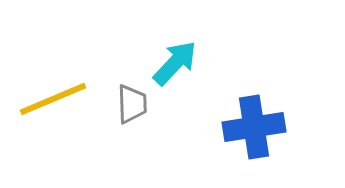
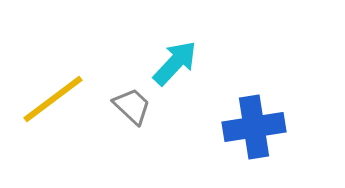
yellow line: rotated 14 degrees counterclockwise
gray trapezoid: moved 2 px down; rotated 45 degrees counterclockwise
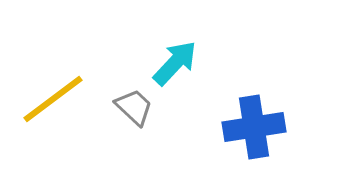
gray trapezoid: moved 2 px right, 1 px down
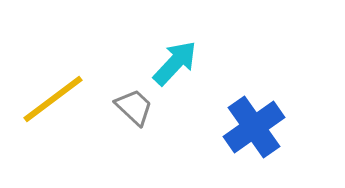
blue cross: rotated 26 degrees counterclockwise
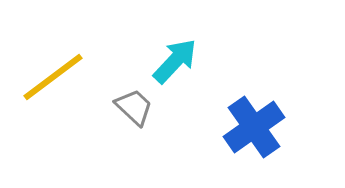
cyan arrow: moved 2 px up
yellow line: moved 22 px up
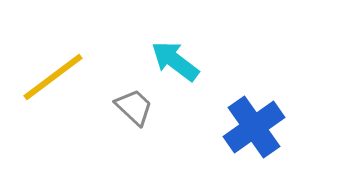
cyan arrow: rotated 96 degrees counterclockwise
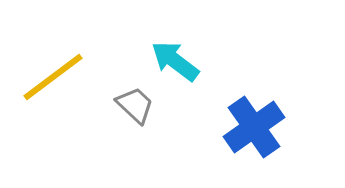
gray trapezoid: moved 1 px right, 2 px up
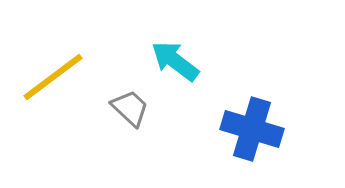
gray trapezoid: moved 5 px left, 3 px down
blue cross: moved 2 px left, 2 px down; rotated 38 degrees counterclockwise
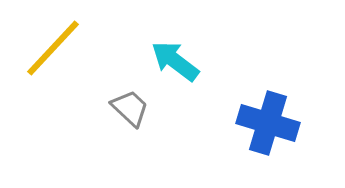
yellow line: moved 29 px up; rotated 10 degrees counterclockwise
blue cross: moved 16 px right, 6 px up
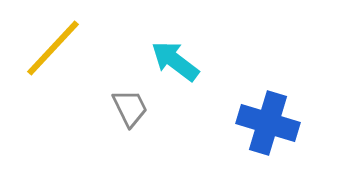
gray trapezoid: rotated 21 degrees clockwise
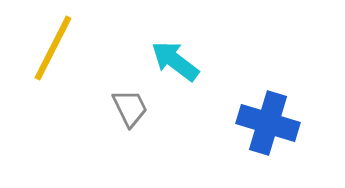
yellow line: rotated 16 degrees counterclockwise
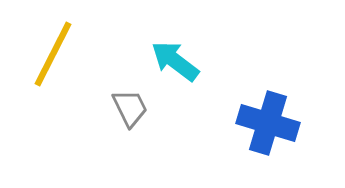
yellow line: moved 6 px down
